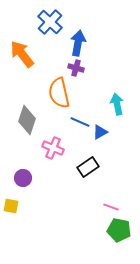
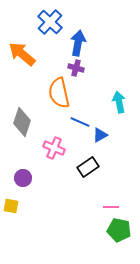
orange arrow: rotated 12 degrees counterclockwise
cyan arrow: moved 2 px right, 2 px up
gray diamond: moved 5 px left, 2 px down
blue triangle: moved 3 px down
pink cross: moved 1 px right
pink line: rotated 21 degrees counterclockwise
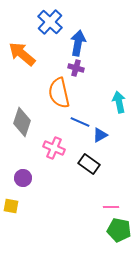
black rectangle: moved 1 px right, 3 px up; rotated 70 degrees clockwise
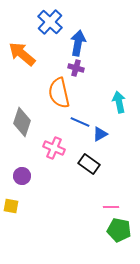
blue triangle: moved 1 px up
purple circle: moved 1 px left, 2 px up
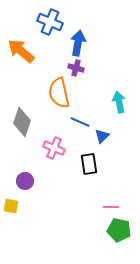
blue cross: rotated 20 degrees counterclockwise
orange arrow: moved 1 px left, 3 px up
blue triangle: moved 2 px right, 2 px down; rotated 14 degrees counterclockwise
black rectangle: rotated 45 degrees clockwise
purple circle: moved 3 px right, 5 px down
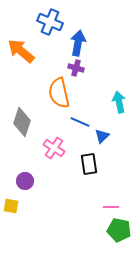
pink cross: rotated 10 degrees clockwise
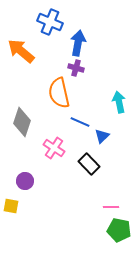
black rectangle: rotated 35 degrees counterclockwise
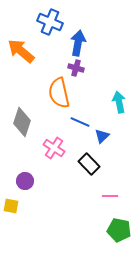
pink line: moved 1 px left, 11 px up
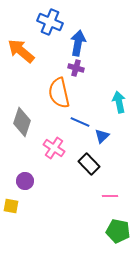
green pentagon: moved 1 px left, 1 px down
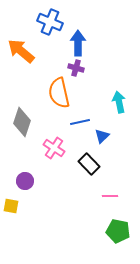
blue arrow: rotated 10 degrees counterclockwise
blue line: rotated 36 degrees counterclockwise
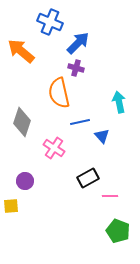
blue arrow: rotated 45 degrees clockwise
blue triangle: rotated 28 degrees counterclockwise
black rectangle: moved 1 px left, 14 px down; rotated 75 degrees counterclockwise
yellow square: rotated 14 degrees counterclockwise
green pentagon: rotated 10 degrees clockwise
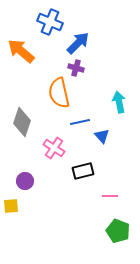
black rectangle: moved 5 px left, 7 px up; rotated 15 degrees clockwise
